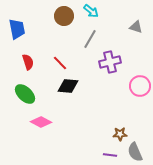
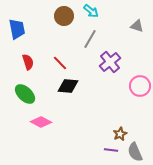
gray triangle: moved 1 px right, 1 px up
purple cross: rotated 25 degrees counterclockwise
brown star: rotated 24 degrees counterclockwise
purple line: moved 1 px right, 5 px up
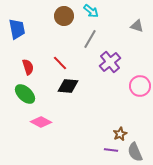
red semicircle: moved 5 px down
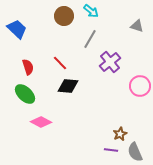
blue trapezoid: rotated 35 degrees counterclockwise
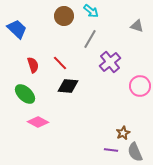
red semicircle: moved 5 px right, 2 px up
pink diamond: moved 3 px left
brown star: moved 3 px right, 1 px up
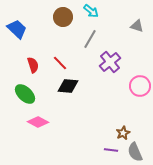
brown circle: moved 1 px left, 1 px down
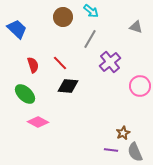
gray triangle: moved 1 px left, 1 px down
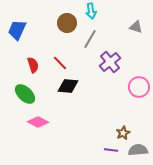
cyan arrow: rotated 42 degrees clockwise
brown circle: moved 4 px right, 6 px down
blue trapezoid: moved 1 px down; rotated 110 degrees counterclockwise
pink circle: moved 1 px left, 1 px down
gray semicircle: moved 3 px right, 2 px up; rotated 108 degrees clockwise
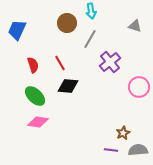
gray triangle: moved 1 px left, 1 px up
red line: rotated 14 degrees clockwise
green ellipse: moved 10 px right, 2 px down
pink diamond: rotated 20 degrees counterclockwise
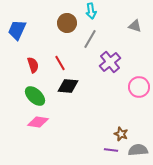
brown star: moved 2 px left, 1 px down; rotated 24 degrees counterclockwise
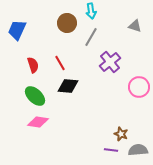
gray line: moved 1 px right, 2 px up
